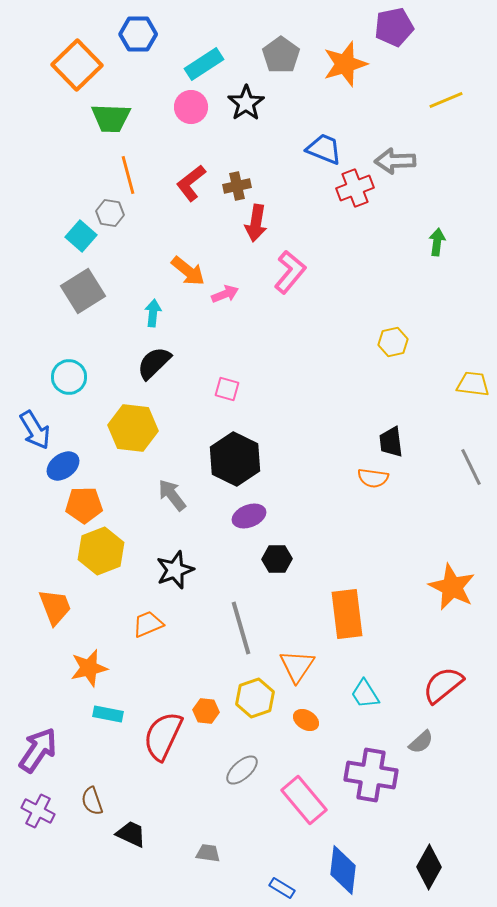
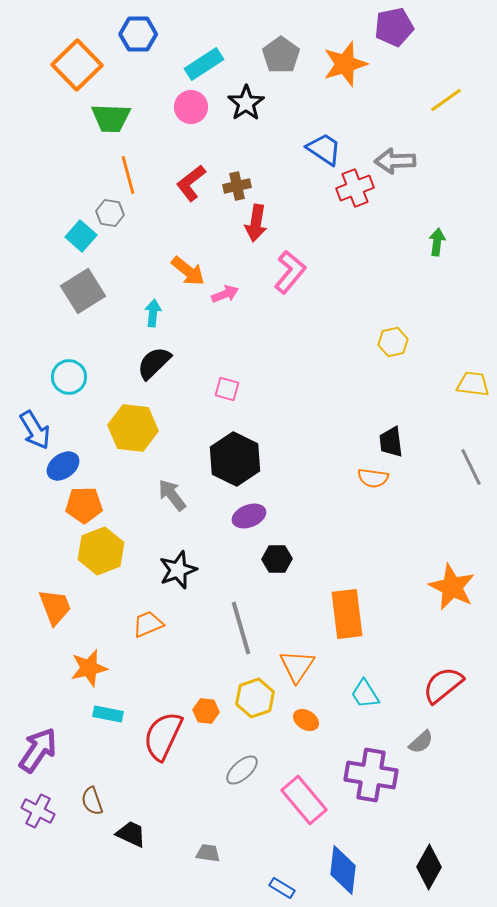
yellow line at (446, 100): rotated 12 degrees counterclockwise
blue trapezoid at (324, 149): rotated 12 degrees clockwise
black star at (175, 570): moved 3 px right
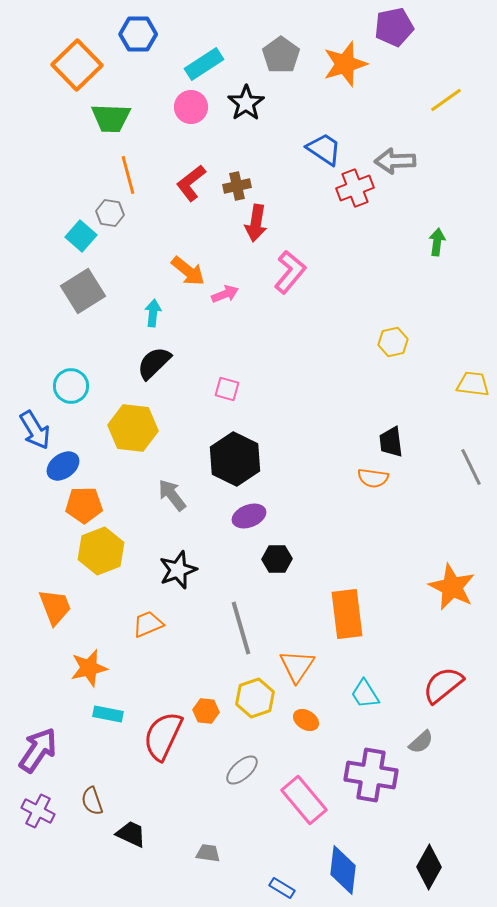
cyan circle at (69, 377): moved 2 px right, 9 px down
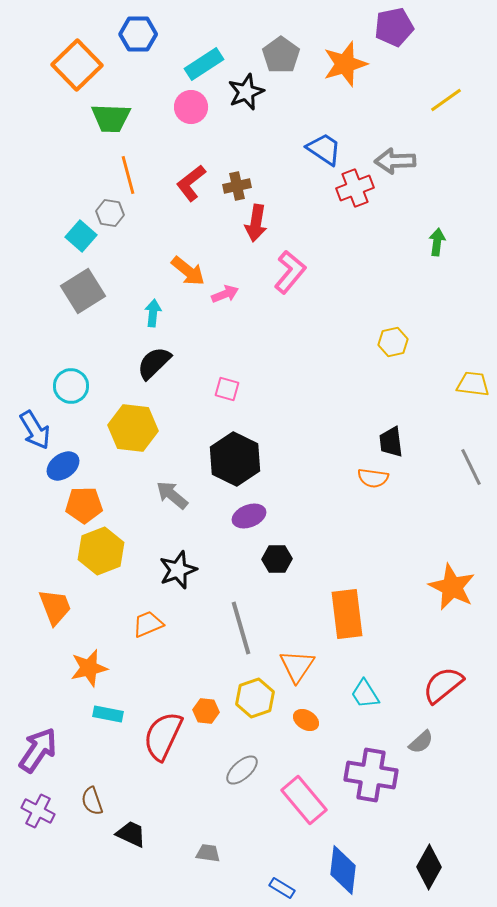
black star at (246, 103): moved 11 px up; rotated 12 degrees clockwise
gray arrow at (172, 495): rotated 12 degrees counterclockwise
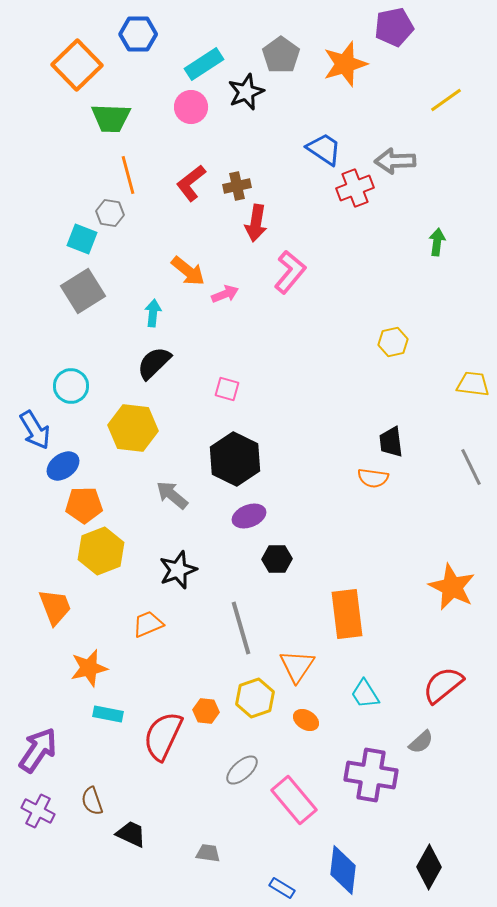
cyan square at (81, 236): moved 1 px right, 3 px down; rotated 20 degrees counterclockwise
pink rectangle at (304, 800): moved 10 px left
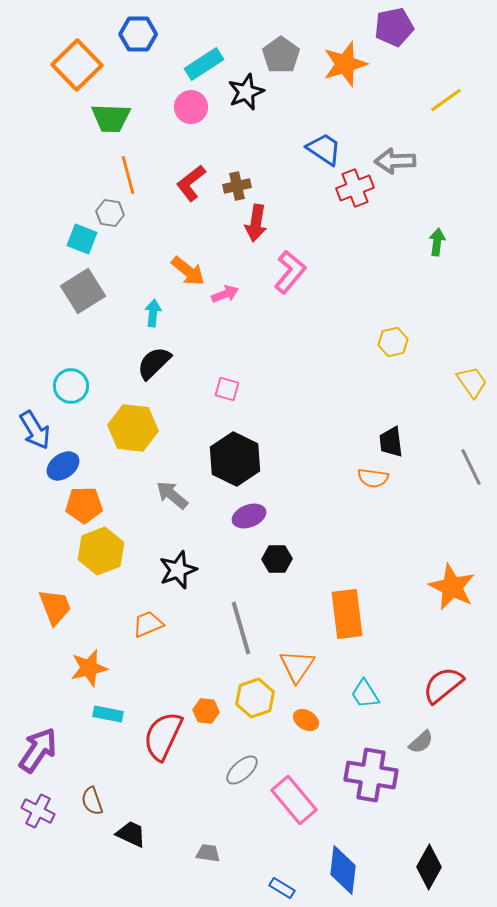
yellow trapezoid at (473, 384): moved 1 px left, 2 px up; rotated 48 degrees clockwise
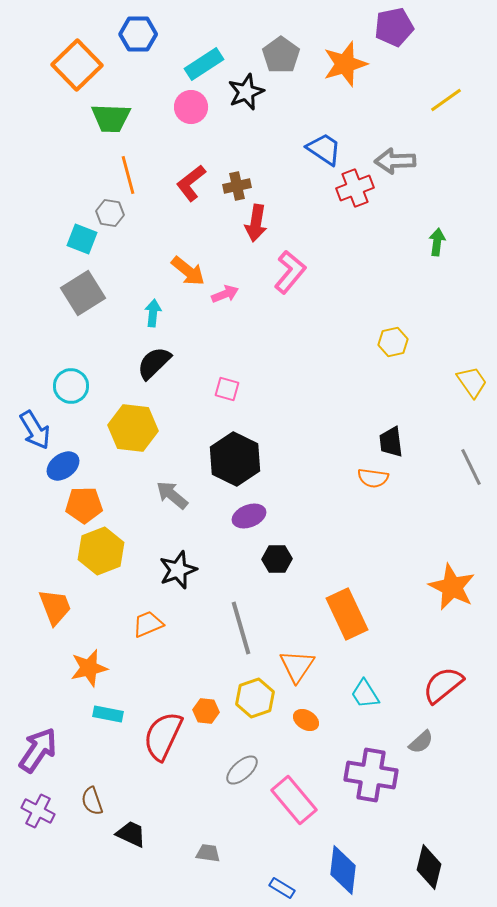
gray square at (83, 291): moved 2 px down
orange rectangle at (347, 614): rotated 18 degrees counterclockwise
black diamond at (429, 867): rotated 15 degrees counterclockwise
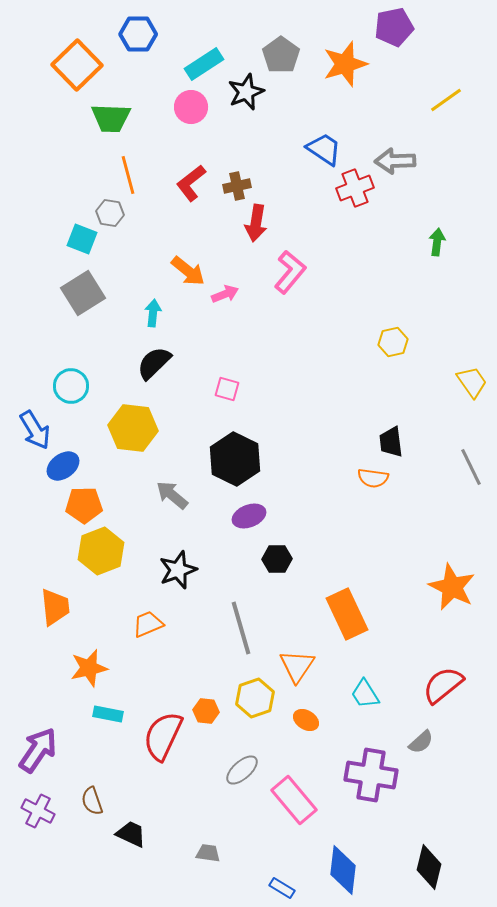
orange trapezoid at (55, 607): rotated 15 degrees clockwise
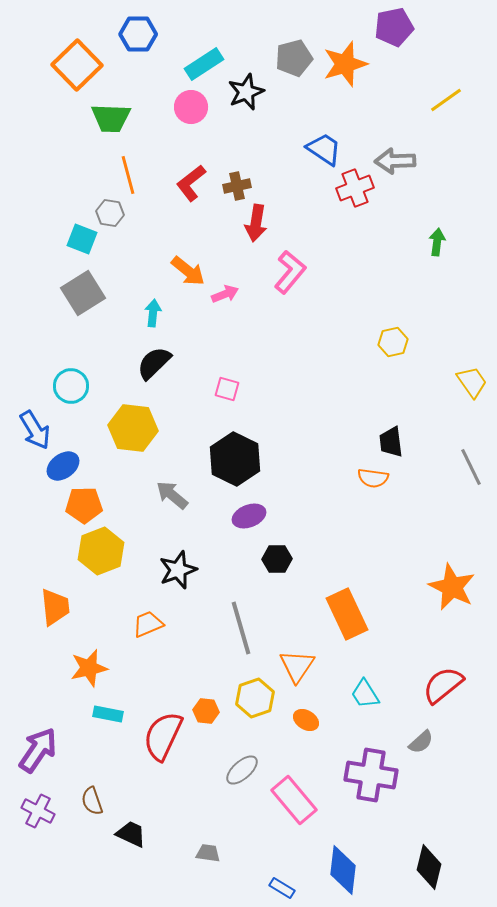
gray pentagon at (281, 55): moved 13 px right, 3 px down; rotated 21 degrees clockwise
